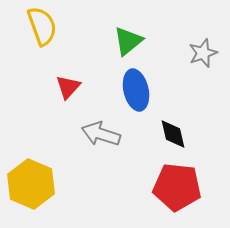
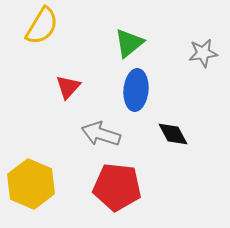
yellow semicircle: rotated 51 degrees clockwise
green triangle: moved 1 px right, 2 px down
gray star: rotated 12 degrees clockwise
blue ellipse: rotated 18 degrees clockwise
black diamond: rotated 16 degrees counterclockwise
red pentagon: moved 60 px left
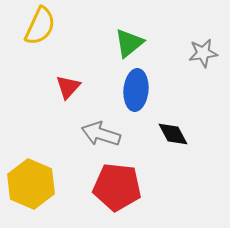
yellow semicircle: moved 2 px left; rotated 6 degrees counterclockwise
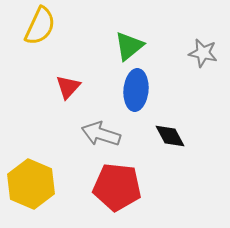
green triangle: moved 3 px down
gray star: rotated 20 degrees clockwise
black diamond: moved 3 px left, 2 px down
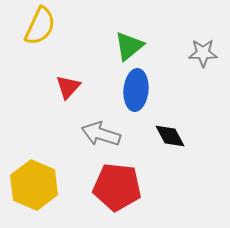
gray star: rotated 12 degrees counterclockwise
yellow hexagon: moved 3 px right, 1 px down
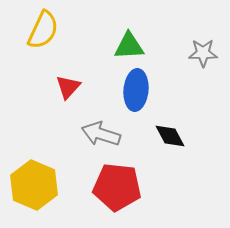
yellow semicircle: moved 3 px right, 4 px down
green triangle: rotated 36 degrees clockwise
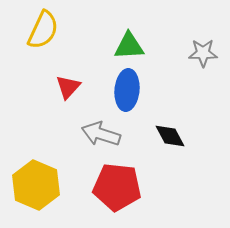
blue ellipse: moved 9 px left
yellow hexagon: moved 2 px right
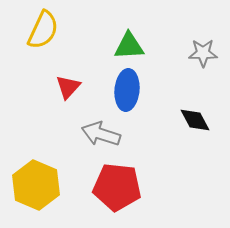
black diamond: moved 25 px right, 16 px up
